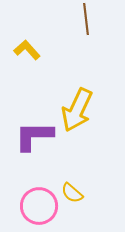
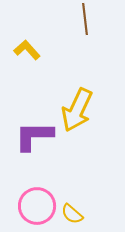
brown line: moved 1 px left
yellow semicircle: moved 21 px down
pink circle: moved 2 px left
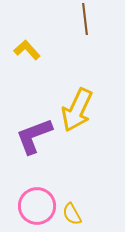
purple L-shape: rotated 21 degrees counterclockwise
yellow semicircle: rotated 20 degrees clockwise
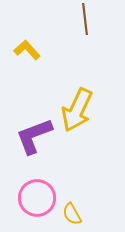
pink circle: moved 8 px up
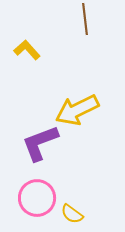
yellow arrow: rotated 39 degrees clockwise
purple L-shape: moved 6 px right, 7 px down
yellow semicircle: rotated 25 degrees counterclockwise
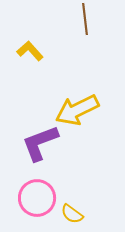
yellow L-shape: moved 3 px right, 1 px down
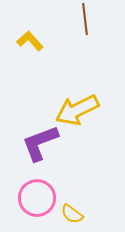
yellow L-shape: moved 10 px up
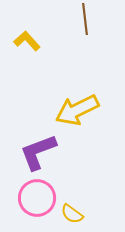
yellow L-shape: moved 3 px left
purple L-shape: moved 2 px left, 9 px down
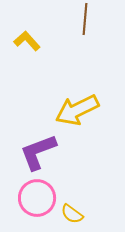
brown line: rotated 12 degrees clockwise
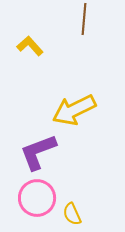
brown line: moved 1 px left
yellow L-shape: moved 3 px right, 5 px down
yellow arrow: moved 3 px left
yellow semicircle: rotated 30 degrees clockwise
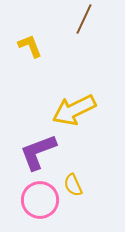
brown line: rotated 20 degrees clockwise
yellow L-shape: rotated 20 degrees clockwise
pink circle: moved 3 px right, 2 px down
yellow semicircle: moved 1 px right, 29 px up
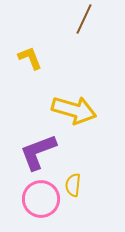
yellow L-shape: moved 12 px down
yellow arrow: rotated 138 degrees counterclockwise
yellow semicircle: rotated 30 degrees clockwise
pink circle: moved 1 px right, 1 px up
